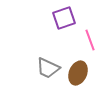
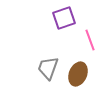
gray trapezoid: rotated 85 degrees clockwise
brown ellipse: moved 1 px down
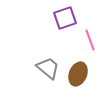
purple square: moved 1 px right
gray trapezoid: rotated 110 degrees clockwise
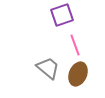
purple square: moved 3 px left, 3 px up
pink line: moved 15 px left, 5 px down
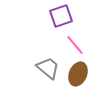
purple square: moved 1 px left, 1 px down
pink line: rotated 20 degrees counterclockwise
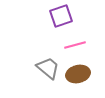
pink line: rotated 65 degrees counterclockwise
brown ellipse: rotated 55 degrees clockwise
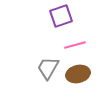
gray trapezoid: rotated 100 degrees counterclockwise
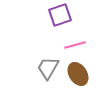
purple square: moved 1 px left, 1 px up
brown ellipse: rotated 70 degrees clockwise
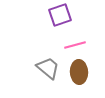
gray trapezoid: rotated 100 degrees clockwise
brown ellipse: moved 1 px right, 2 px up; rotated 30 degrees clockwise
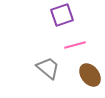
purple square: moved 2 px right
brown ellipse: moved 11 px right, 3 px down; rotated 35 degrees counterclockwise
